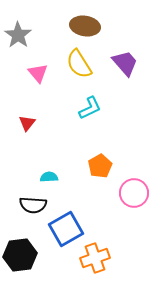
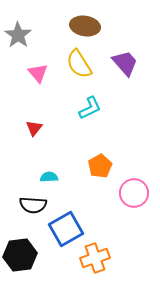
red triangle: moved 7 px right, 5 px down
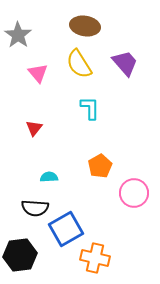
cyan L-shape: rotated 65 degrees counterclockwise
black semicircle: moved 2 px right, 3 px down
orange cross: rotated 32 degrees clockwise
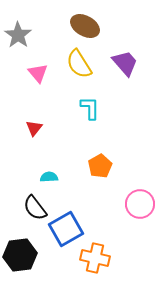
brown ellipse: rotated 20 degrees clockwise
pink circle: moved 6 px right, 11 px down
black semicircle: rotated 48 degrees clockwise
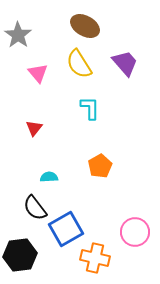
pink circle: moved 5 px left, 28 px down
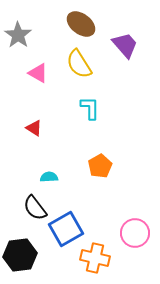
brown ellipse: moved 4 px left, 2 px up; rotated 8 degrees clockwise
purple trapezoid: moved 18 px up
pink triangle: rotated 20 degrees counterclockwise
red triangle: rotated 36 degrees counterclockwise
pink circle: moved 1 px down
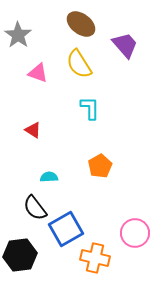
pink triangle: rotated 10 degrees counterclockwise
red triangle: moved 1 px left, 2 px down
